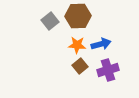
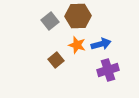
orange star: rotated 12 degrees clockwise
brown square: moved 24 px left, 6 px up
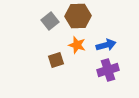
blue arrow: moved 5 px right, 1 px down
brown square: rotated 21 degrees clockwise
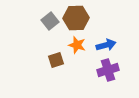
brown hexagon: moved 2 px left, 2 px down
